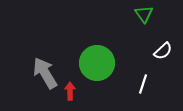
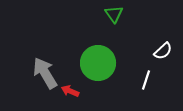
green triangle: moved 30 px left
green circle: moved 1 px right
white line: moved 3 px right, 4 px up
red arrow: rotated 66 degrees counterclockwise
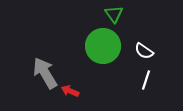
white semicircle: moved 19 px left; rotated 78 degrees clockwise
green circle: moved 5 px right, 17 px up
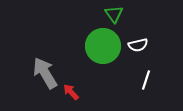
white semicircle: moved 6 px left, 6 px up; rotated 48 degrees counterclockwise
red arrow: moved 1 px right, 1 px down; rotated 24 degrees clockwise
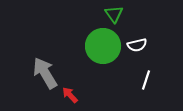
white semicircle: moved 1 px left
red arrow: moved 1 px left, 3 px down
